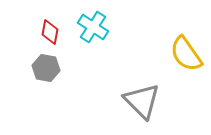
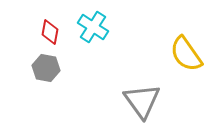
gray triangle: rotated 9 degrees clockwise
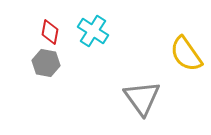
cyan cross: moved 4 px down
gray hexagon: moved 5 px up
gray triangle: moved 3 px up
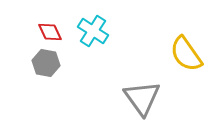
red diamond: rotated 35 degrees counterclockwise
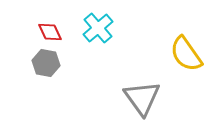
cyan cross: moved 5 px right, 3 px up; rotated 16 degrees clockwise
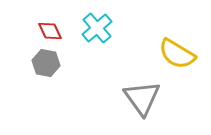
cyan cross: moved 1 px left
red diamond: moved 1 px up
yellow semicircle: moved 9 px left; rotated 24 degrees counterclockwise
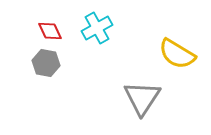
cyan cross: rotated 12 degrees clockwise
gray triangle: rotated 9 degrees clockwise
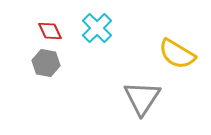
cyan cross: rotated 16 degrees counterclockwise
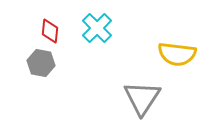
red diamond: rotated 30 degrees clockwise
yellow semicircle: rotated 24 degrees counterclockwise
gray hexagon: moved 5 px left
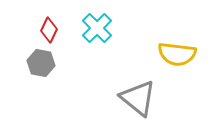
red diamond: moved 1 px left, 1 px up; rotated 20 degrees clockwise
gray triangle: moved 4 px left; rotated 24 degrees counterclockwise
